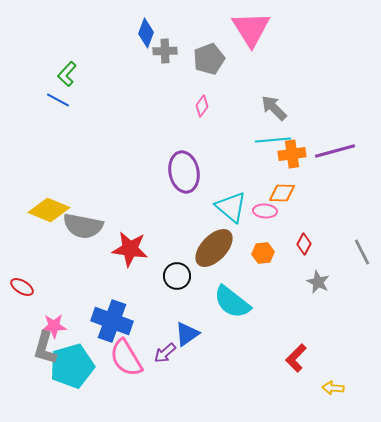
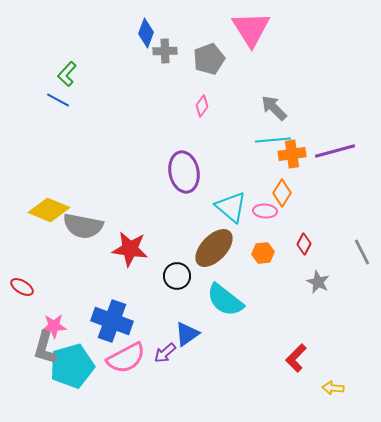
orange diamond: rotated 60 degrees counterclockwise
cyan semicircle: moved 7 px left, 2 px up
pink semicircle: rotated 87 degrees counterclockwise
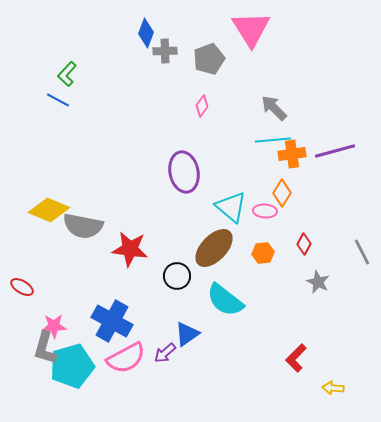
blue cross: rotated 9 degrees clockwise
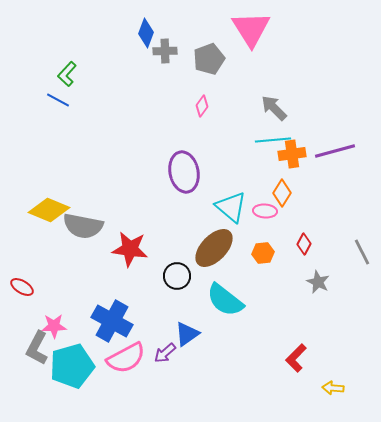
gray L-shape: moved 8 px left; rotated 12 degrees clockwise
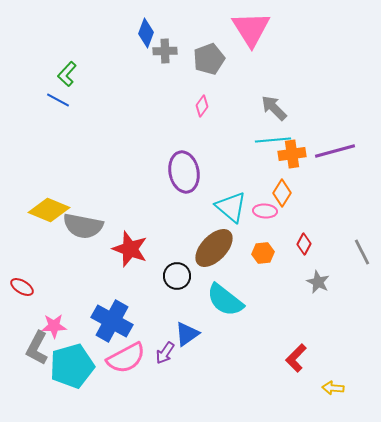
red star: rotated 12 degrees clockwise
purple arrow: rotated 15 degrees counterclockwise
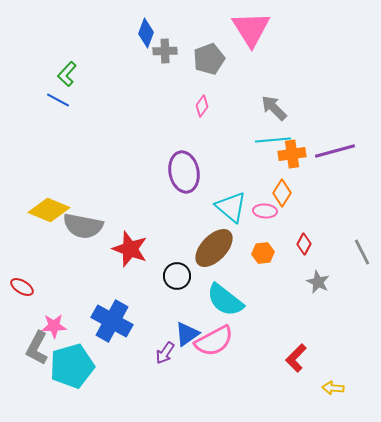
pink semicircle: moved 88 px right, 17 px up
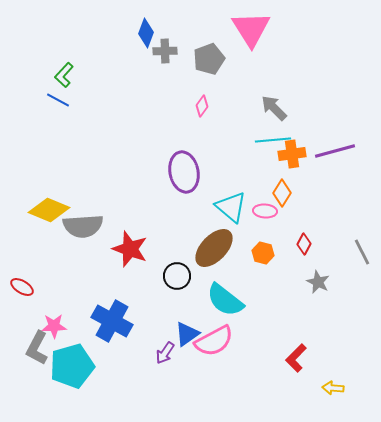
green L-shape: moved 3 px left, 1 px down
gray semicircle: rotated 15 degrees counterclockwise
orange hexagon: rotated 20 degrees clockwise
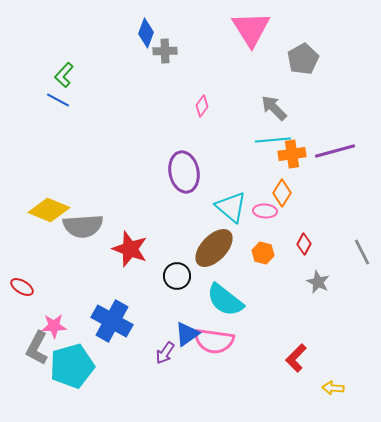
gray pentagon: moved 94 px right; rotated 8 degrees counterclockwise
pink semicircle: rotated 36 degrees clockwise
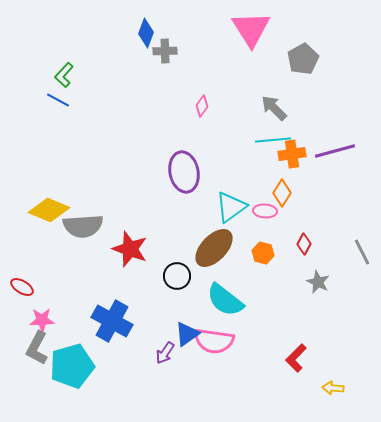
cyan triangle: rotated 44 degrees clockwise
pink star: moved 12 px left, 6 px up
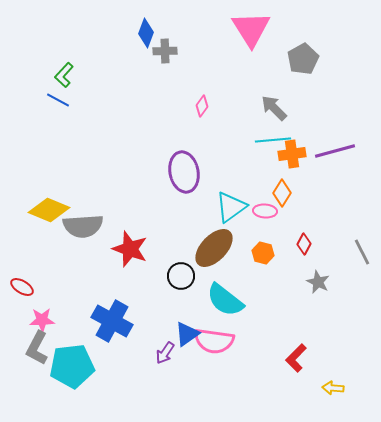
black circle: moved 4 px right
cyan pentagon: rotated 9 degrees clockwise
